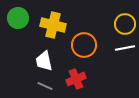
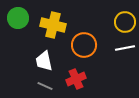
yellow circle: moved 2 px up
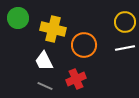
yellow cross: moved 4 px down
white trapezoid: rotated 15 degrees counterclockwise
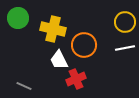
white trapezoid: moved 15 px right, 1 px up
gray line: moved 21 px left
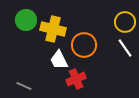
green circle: moved 8 px right, 2 px down
white line: rotated 66 degrees clockwise
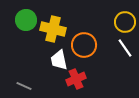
white trapezoid: rotated 15 degrees clockwise
